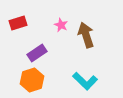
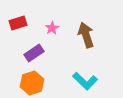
pink star: moved 9 px left, 3 px down; rotated 16 degrees clockwise
purple rectangle: moved 3 px left
orange hexagon: moved 3 px down
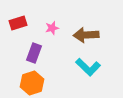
pink star: rotated 16 degrees clockwise
brown arrow: rotated 75 degrees counterclockwise
purple rectangle: rotated 36 degrees counterclockwise
cyan L-shape: moved 3 px right, 14 px up
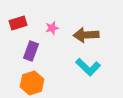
purple rectangle: moved 3 px left, 2 px up
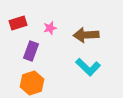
pink star: moved 2 px left
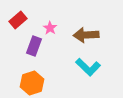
red rectangle: moved 3 px up; rotated 24 degrees counterclockwise
pink star: rotated 24 degrees counterclockwise
purple rectangle: moved 3 px right, 5 px up
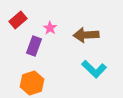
cyan L-shape: moved 6 px right, 2 px down
